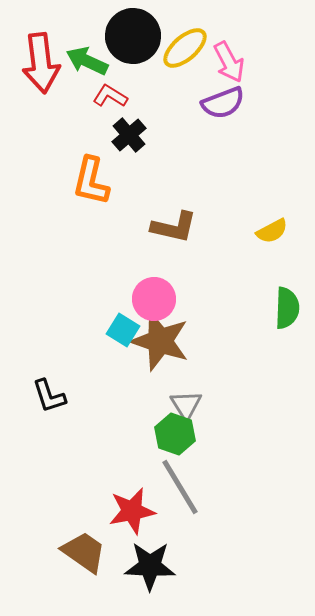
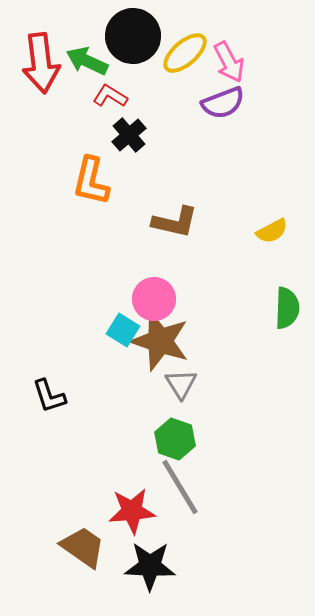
yellow ellipse: moved 5 px down
brown L-shape: moved 1 px right, 5 px up
gray triangle: moved 5 px left, 21 px up
green hexagon: moved 5 px down
red star: rotated 6 degrees clockwise
brown trapezoid: moved 1 px left, 5 px up
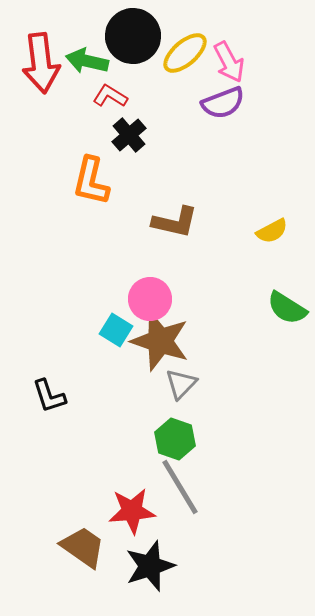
green arrow: rotated 12 degrees counterclockwise
pink circle: moved 4 px left
green semicircle: rotated 120 degrees clockwise
cyan square: moved 7 px left
gray triangle: rotated 16 degrees clockwise
black star: rotated 21 degrees counterclockwise
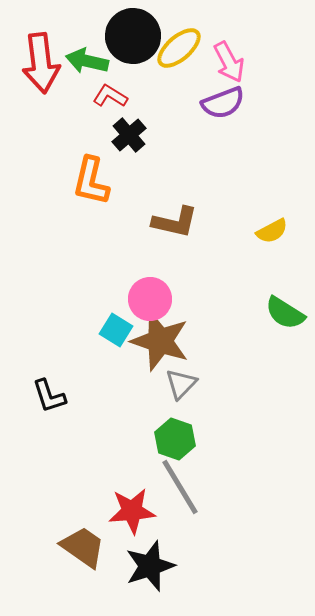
yellow ellipse: moved 6 px left, 5 px up
green semicircle: moved 2 px left, 5 px down
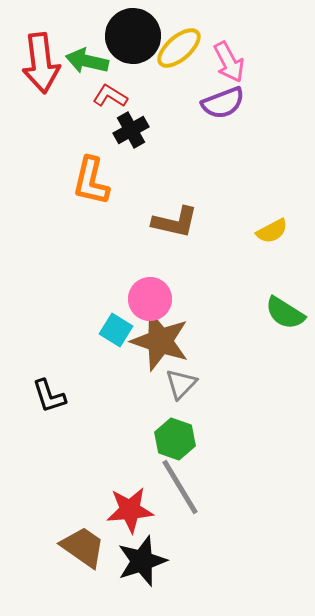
black cross: moved 2 px right, 5 px up; rotated 12 degrees clockwise
red star: moved 2 px left, 1 px up
black star: moved 8 px left, 5 px up
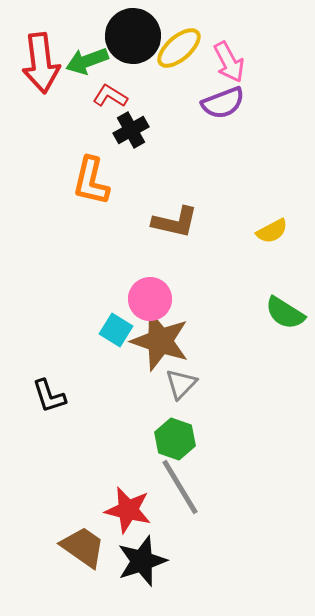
green arrow: rotated 33 degrees counterclockwise
red star: moved 2 px left; rotated 18 degrees clockwise
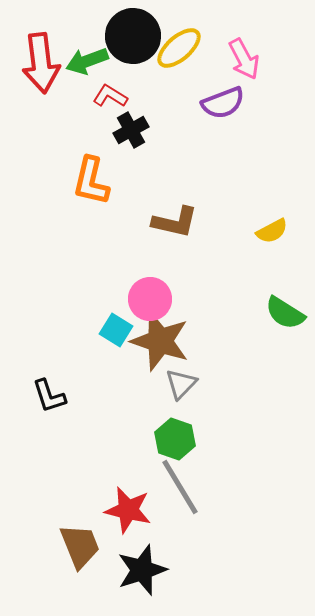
pink arrow: moved 15 px right, 3 px up
brown trapezoid: moved 3 px left, 1 px up; rotated 33 degrees clockwise
black star: moved 9 px down
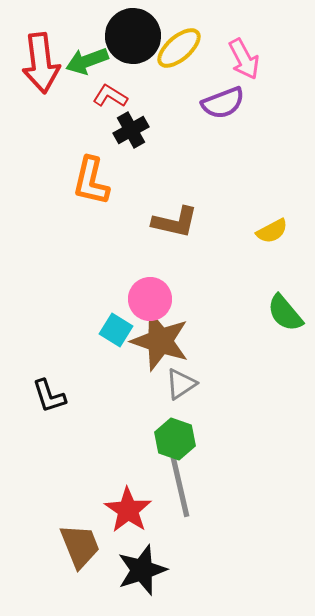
green semicircle: rotated 18 degrees clockwise
gray triangle: rotated 12 degrees clockwise
gray line: rotated 18 degrees clockwise
red star: rotated 21 degrees clockwise
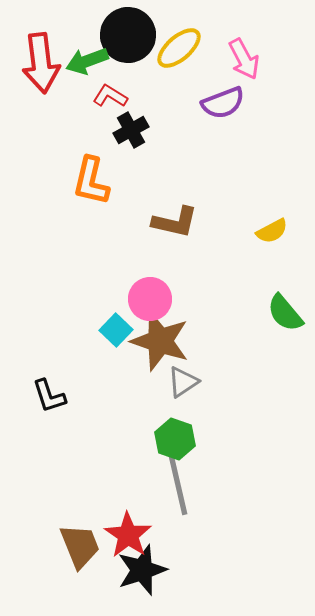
black circle: moved 5 px left, 1 px up
cyan square: rotated 12 degrees clockwise
gray triangle: moved 2 px right, 2 px up
gray line: moved 2 px left, 2 px up
red star: moved 25 px down
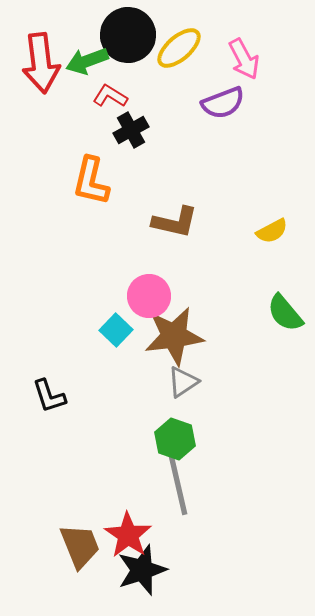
pink circle: moved 1 px left, 3 px up
brown star: moved 14 px right, 5 px up; rotated 26 degrees counterclockwise
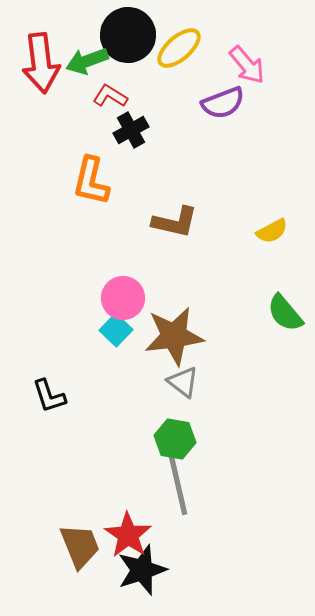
pink arrow: moved 3 px right, 6 px down; rotated 12 degrees counterclockwise
pink circle: moved 26 px left, 2 px down
gray triangle: rotated 48 degrees counterclockwise
green hexagon: rotated 9 degrees counterclockwise
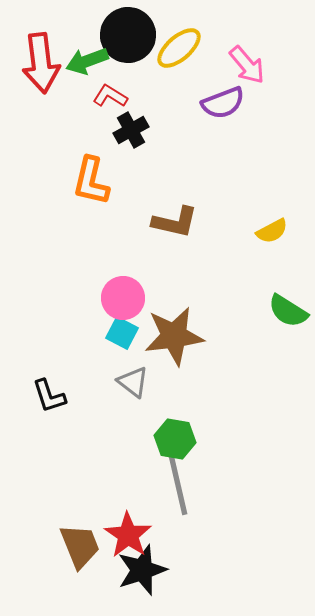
green semicircle: moved 3 px right, 2 px up; rotated 18 degrees counterclockwise
cyan square: moved 6 px right, 3 px down; rotated 16 degrees counterclockwise
gray triangle: moved 50 px left
